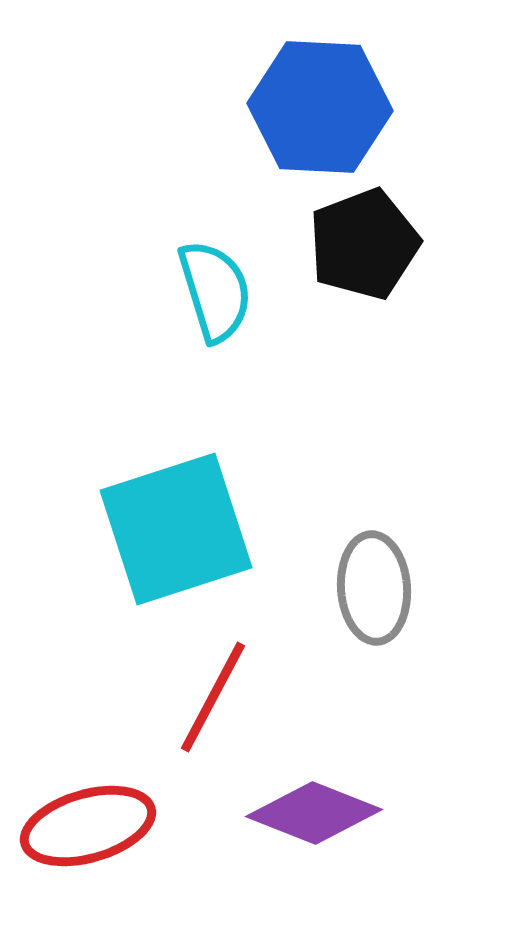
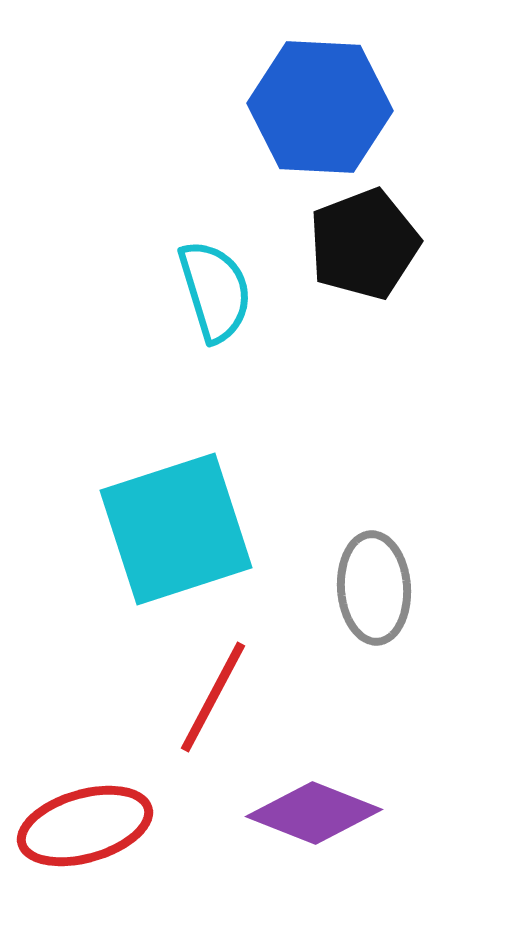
red ellipse: moved 3 px left
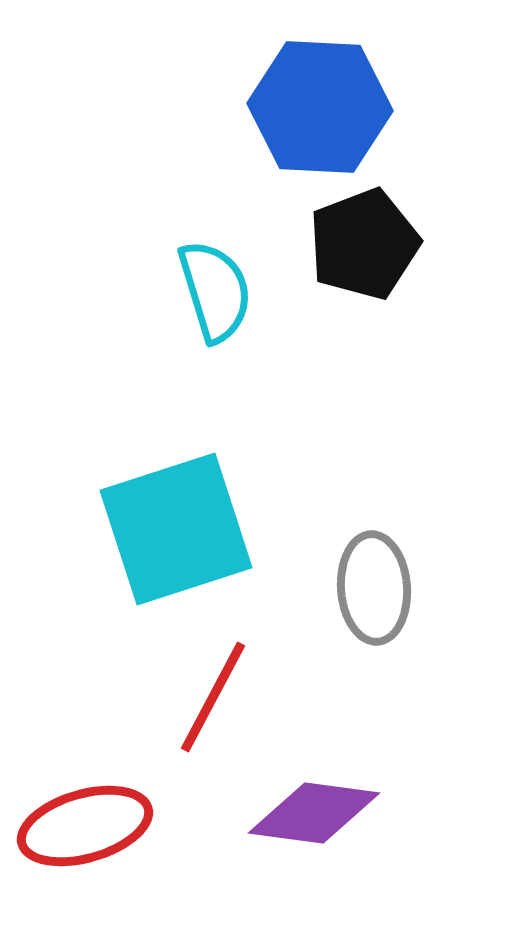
purple diamond: rotated 14 degrees counterclockwise
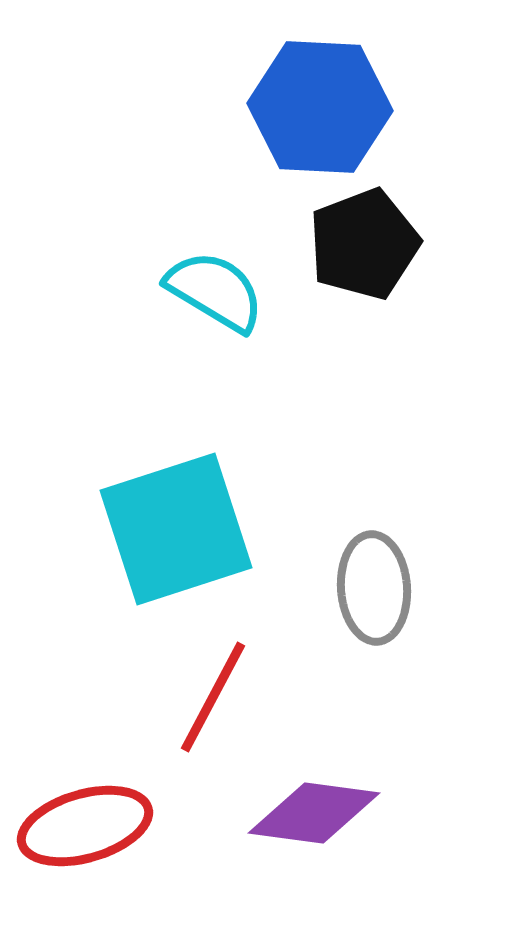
cyan semicircle: rotated 42 degrees counterclockwise
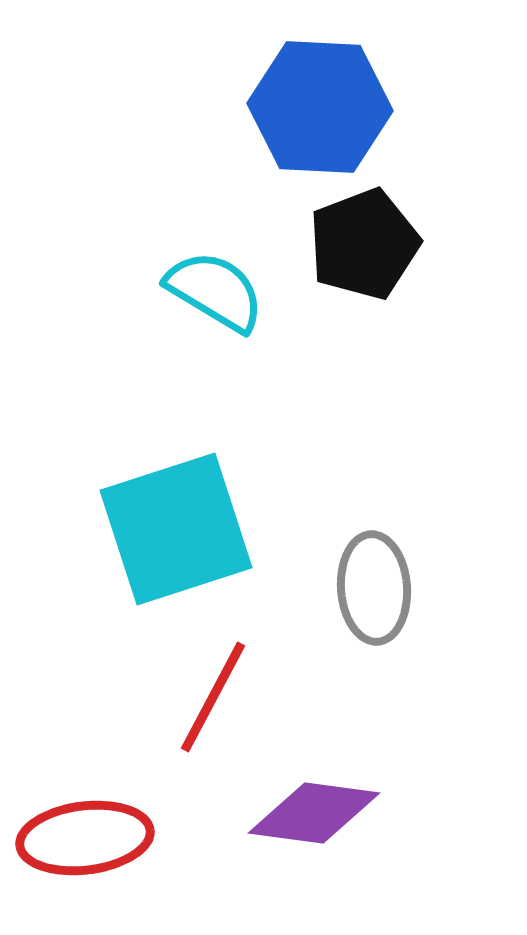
red ellipse: moved 12 px down; rotated 9 degrees clockwise
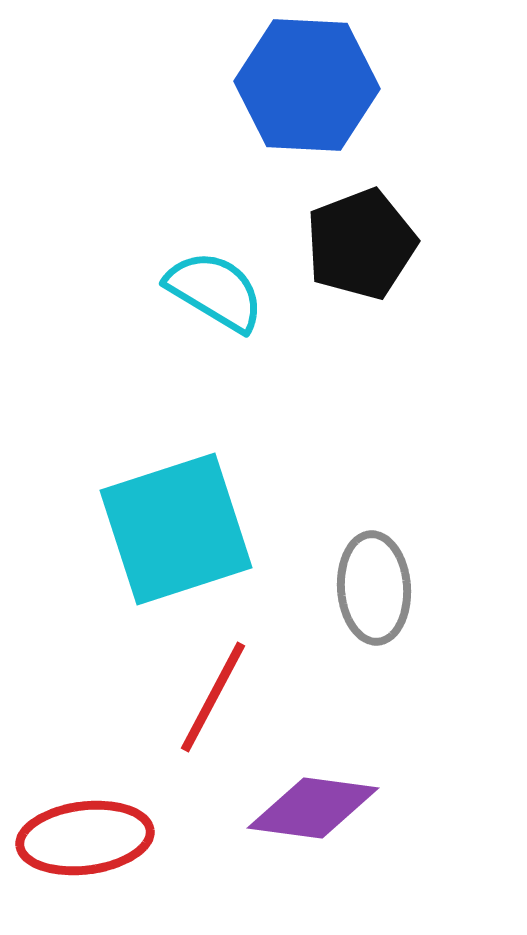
blue hexagon: moved 13 px left, 22 px up
black pentagon: moved 3 px left
purple diamond: moved 1 px left, 5 px up
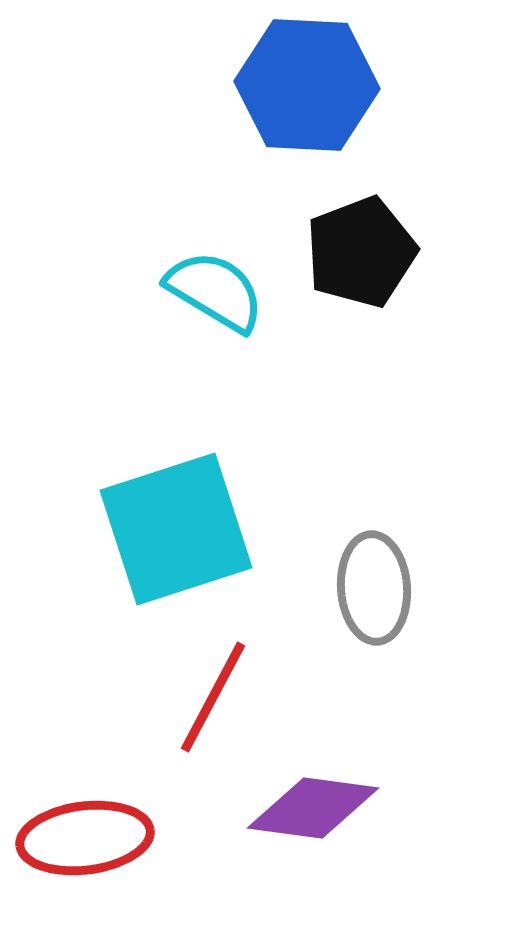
black pentagon: moved 8 px down
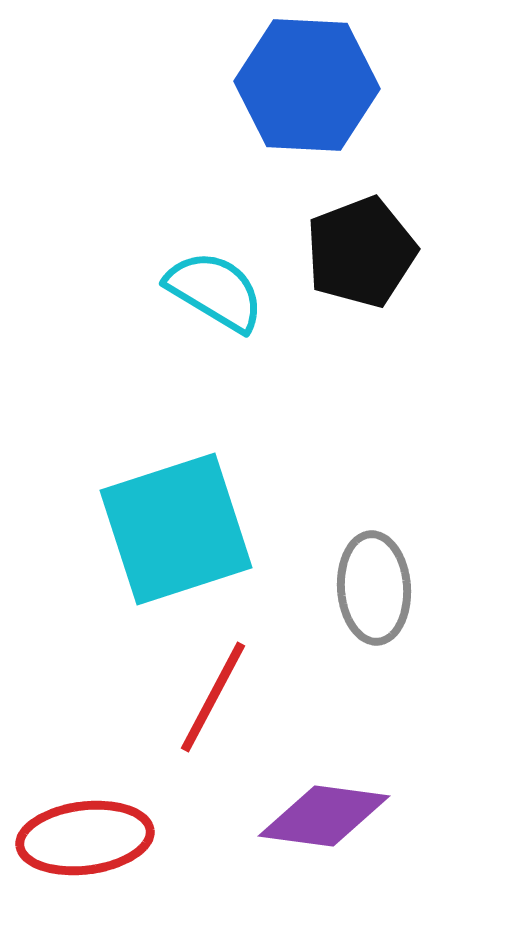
purple diamond: moved 11 px right, 8 px down
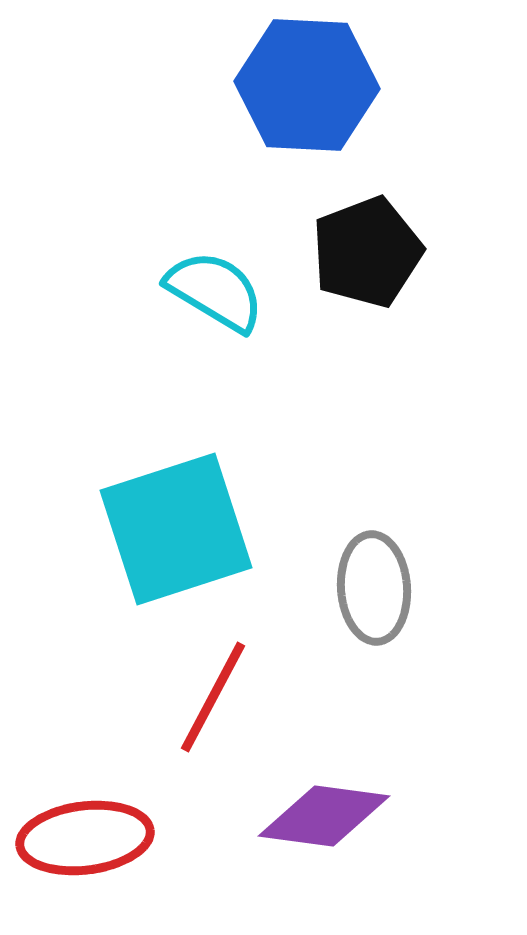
black pentagon: moved 6 px right
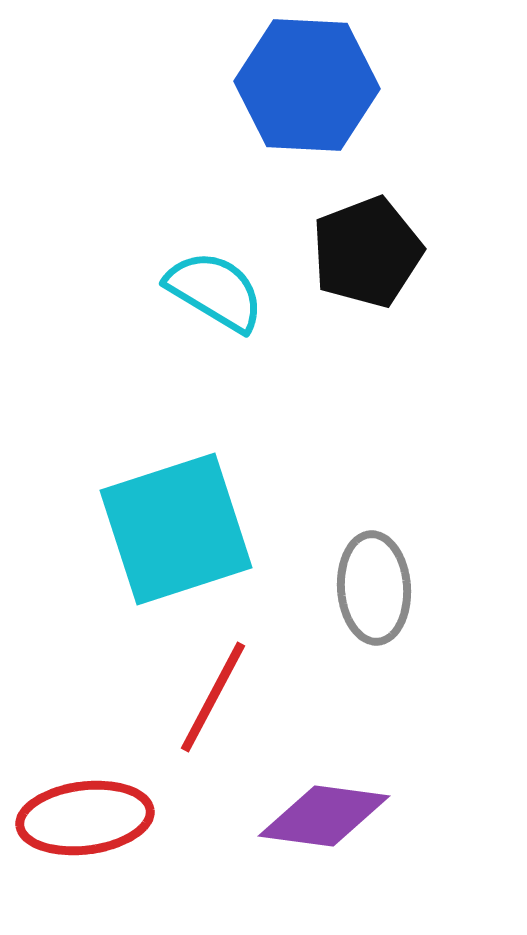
red ellipse: moved 20 px up
